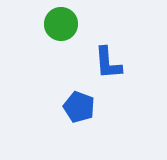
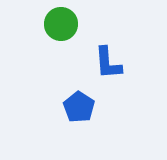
blue pentagon: rotated 12 degrees clockwise
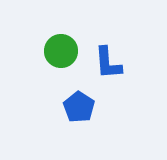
green circle: moved 27 px down
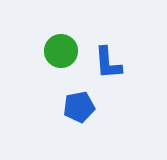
blue pentagon: rotated 28 degrees clockwise
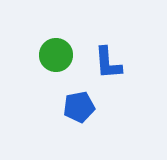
green circle: moved 5 px left, 4 px down
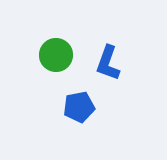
blue L-shape: rotated 24 degrees clockwise
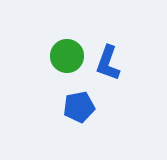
green circle: moved 11 px right, 1 px down
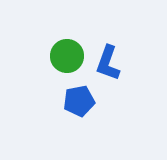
blue pentagon: moved 6 px up
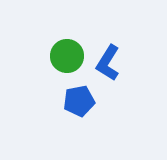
blue L-shape: rotated 12 degrees clockwise
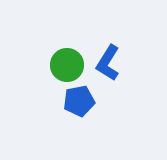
green circle: moved 9 px down
